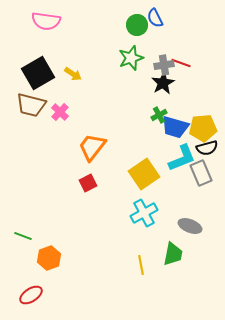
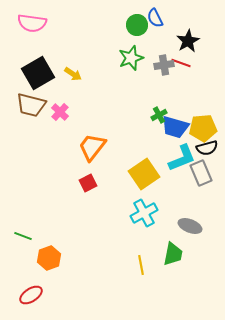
pink semicircle: moved 14 px left, 2 px down
black star: moved 25 px right, 42 px up
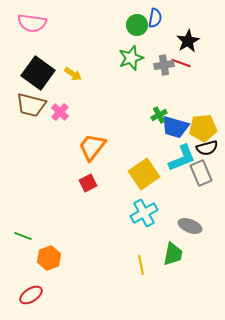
blue semicircle: rotated 144 degrees counterclockwise
black square: rotated 24 degrees counterclockwise
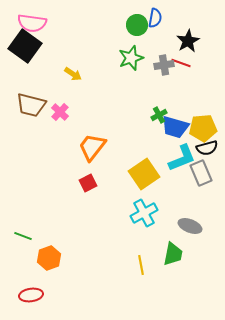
black square: moved 13 px left, 27 px up
red ellipse: rotated 25 degrees clockwise
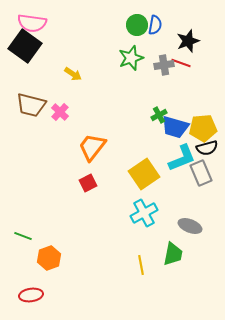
blue semicircle: moved 7 px down
black star: rotated 10 degrees clockwise
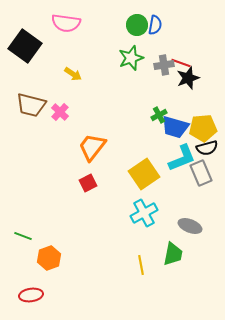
pink semicircle: moved 34 px right
black star: moved 37 px down
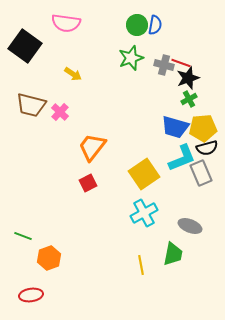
gray cross: rotated 24 degrees clockwise
green cross: moved 30 px right, 16 px up
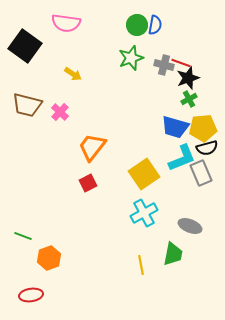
brown trapezoid: moved 4 px left
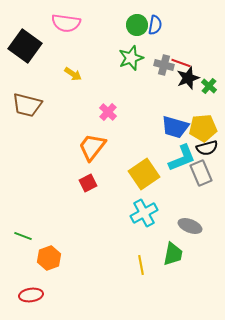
green cross: moved 20 px right, 13 px up; rotated 21 degrees counterclockwise
pink cross: moved 48 px right
